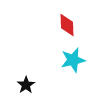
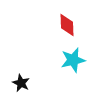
black star: moved 5 px left, 2 px up; rotated 12 degrees counterclockwise
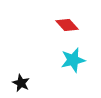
red diamond: rotated 40 degrees counterclockwise
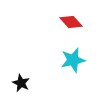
red diamond: moved 4 px right, 3 px up
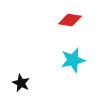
red diamond: moved 1 px left, 2 px up; rotated 40 degrees counterclockwise
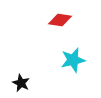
red diamond: moved 10 px left
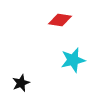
black star: rotated 24 degrees clockwise
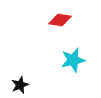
black star: moved 1 px left, 2 px down
